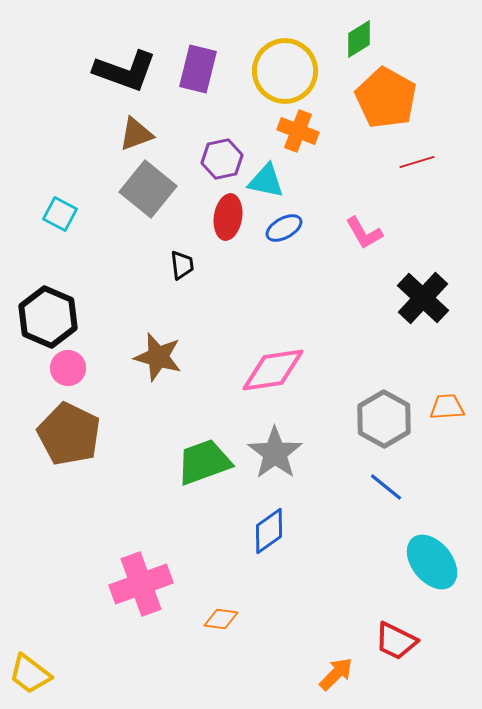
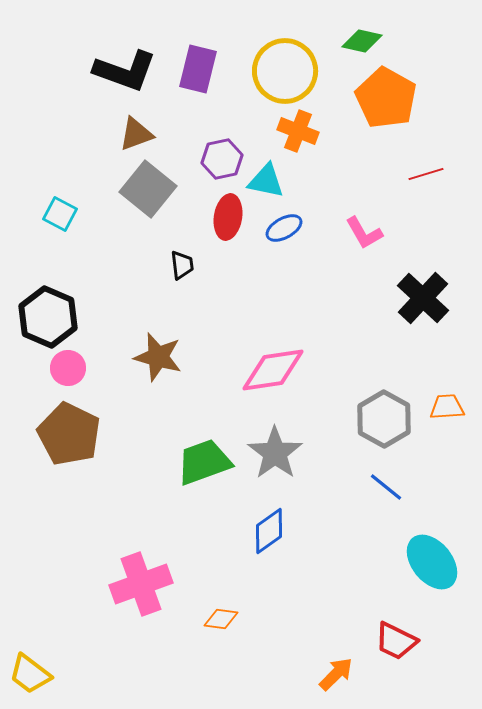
green diamond: moved 3 px right, 2 px down; rotated 45 degrees clockwise
red line: moved 9 px right, 12 px down
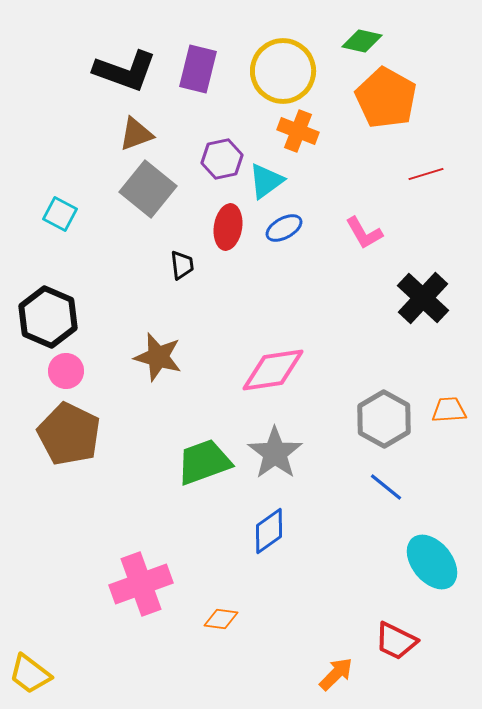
yellow circle: moved 2 px left
cyan triangle: rotated 48 degrees counterclockwise
red ellipse: moved 10 px down
pink circle: moved 2 px left, 3 px down
orange trapezoid: moved 2 px right, 3 px down
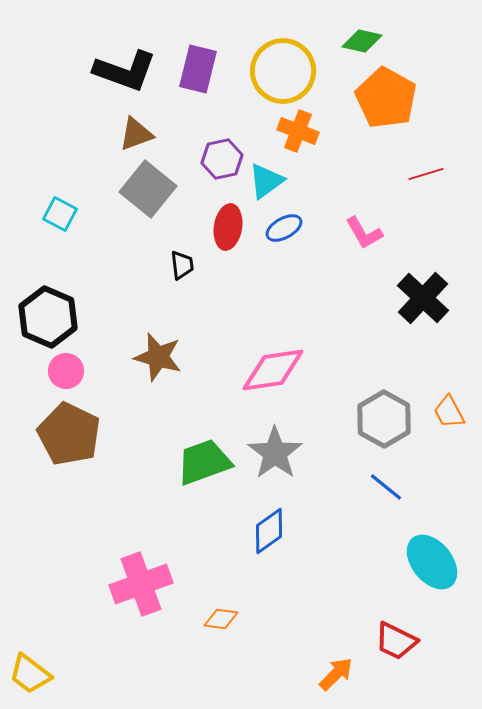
orange trapezoid: moved 2 px down; rotated 114 degrees counterclockwise
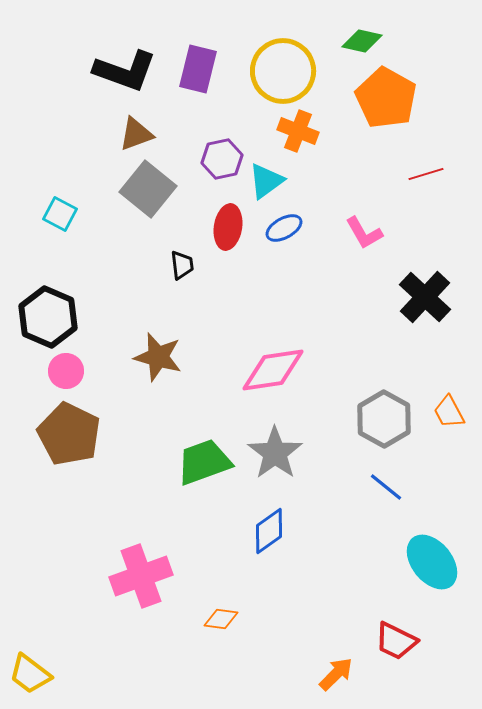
black cross: moved 2 px right, 1 px up
pink cross: moved 8 px up
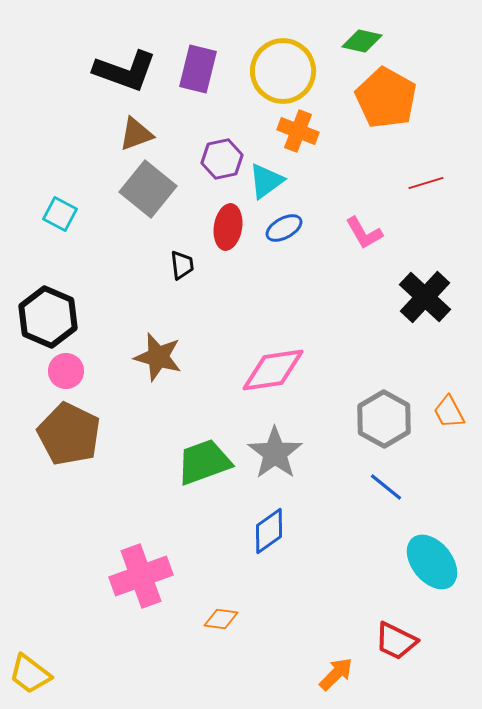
red line: moved 9 px down
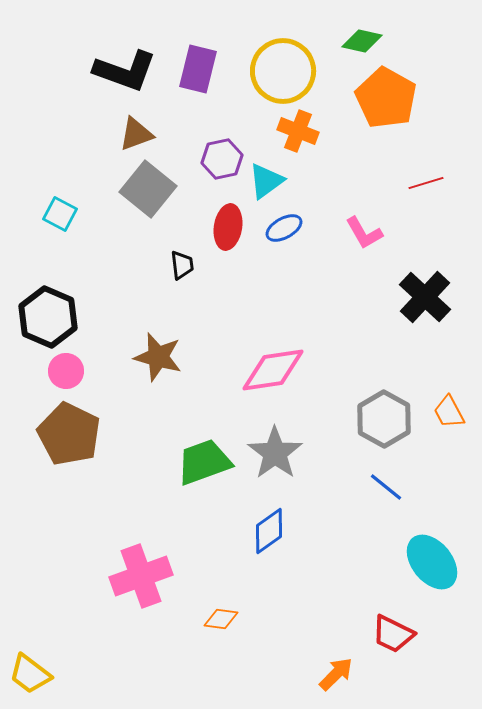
red trapezoid: moved 3 px left, 7 px up
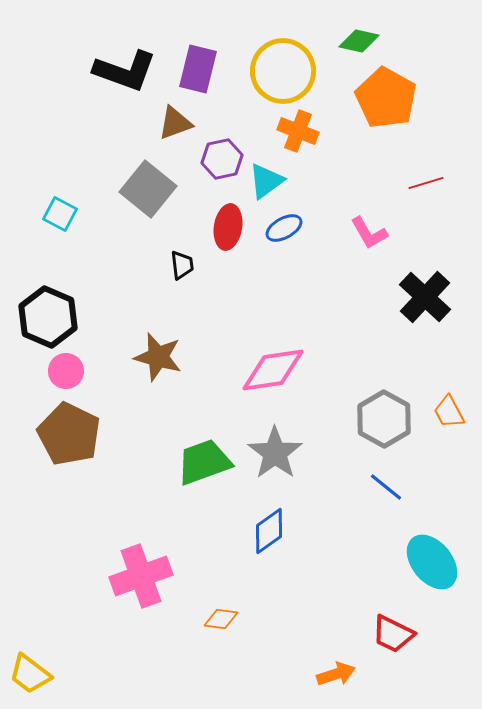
green diamond: moved 3 px left
brown triangle: moved 39 px right, 11 px up
pink L-shape: moved 5 px right
orange arrow: rotated 27 degrees clockwise
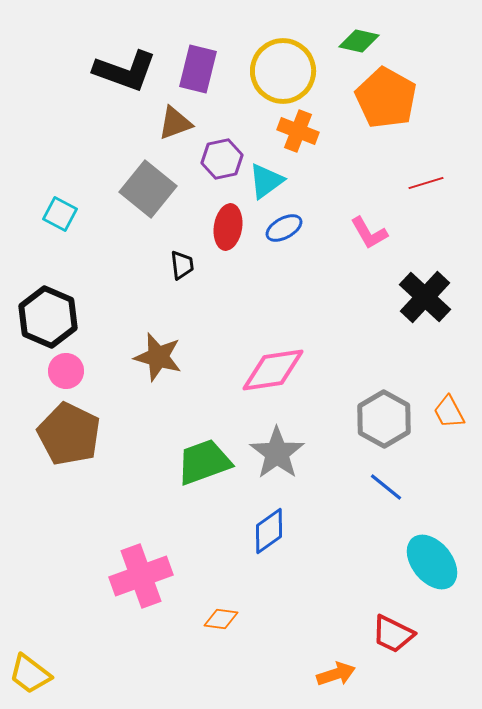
gray star: moved 2 px right
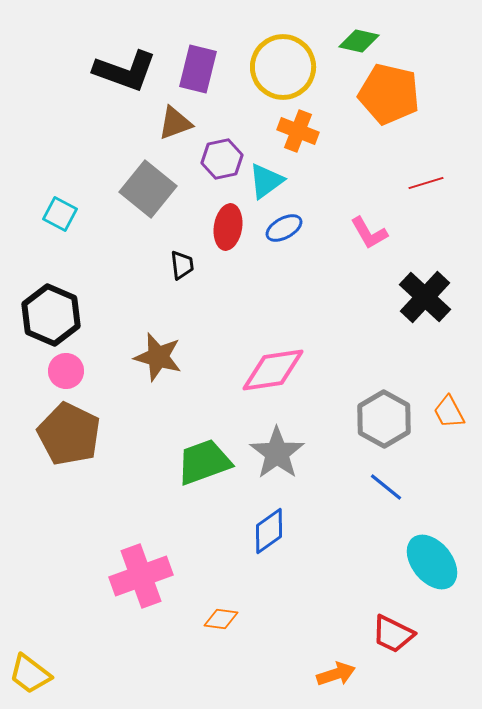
yellow circle: moved 4 px up
orange pentagon: moved 3 px right, 4 px up; rotated 16 degrees counterclockwise
black hexagon: moved 3 px right, 2 px up
